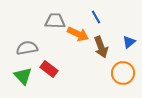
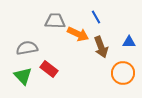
blue triangle: rotated 40 degrees clockwise
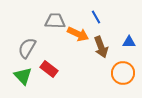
gray semicircle: rotated 50 degrees counterclockwise
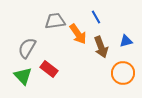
gray trapezoid: rotated 10 degrees counterclockwise
orange arrow: rotated 30 degrees clockwise
blue triangle: moved 3 px left, 1 px up; rotated 16 degrees counterclockwise
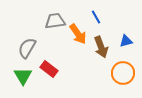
green triangle: rotated 12 degrees clockwise
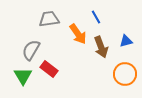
gray trapezoid: moved 6 px left, 2 px up
gray semicircle: moved 4 px right, 2 px down
orange circle: moved 2 px right, 1 px down
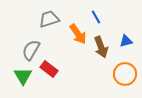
gray trapezoid: rotated 10 degrees counterclockwise
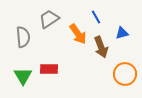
gray trapezoid: rotated 15 degrees counterclockwise
blue triangle: moved 4 px left, 8 px up
gray semicircle: moved 8 px left, 13 px up; rotated 145 degrees clockwise
red rectangle: rotated 36 degrees counterclockwise
